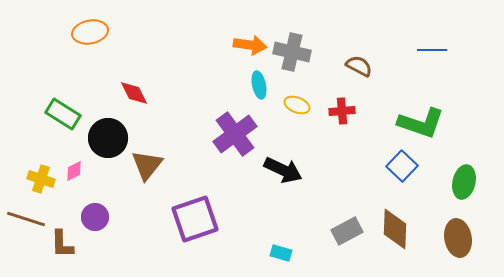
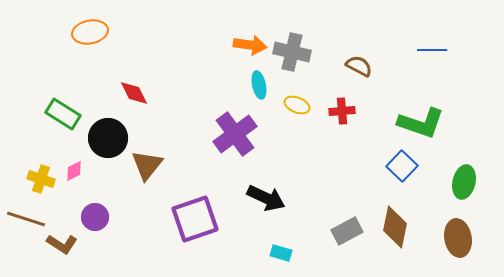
black arrow: moved 17 px left, 28 px down
brown diamond: moved 2 px up; rotated 9 degrees clockwise
brown L-shape: rotated 56 degrees counterclockwise
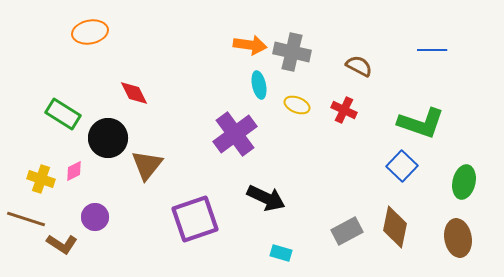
red cross: moved 2 px right, 1 px up; rotated 30 degrees clockwise
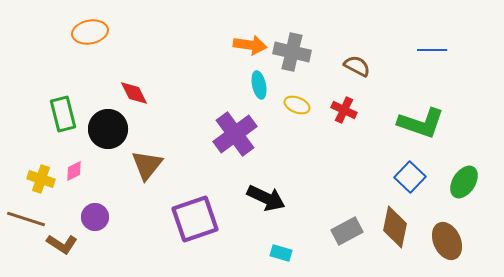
brown semicircle: moved 2 px left
green rectangle: rotated 44 degrees clockwise
black circle: moved 9 px up
blue square: moved 8 px right, 11 px down
green ellipse: rotated 20 degrees clockwise
brown ellipse: moved 11 px left, 3 px down; rotated 15 degrees counterclockwise
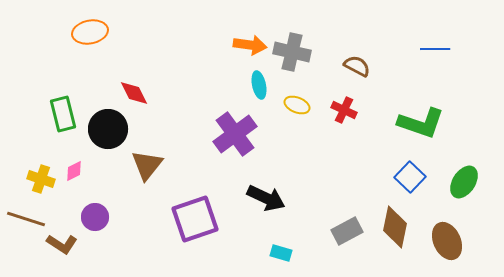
blue line: moved 3 px right, 1 px up
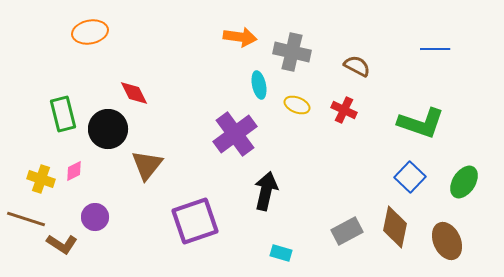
orange arrow: moved 10 px left, 8 px up
black arrow: moved 7 px up; rotated 102 degrees counterclockwise
purple square: moved 2 px down
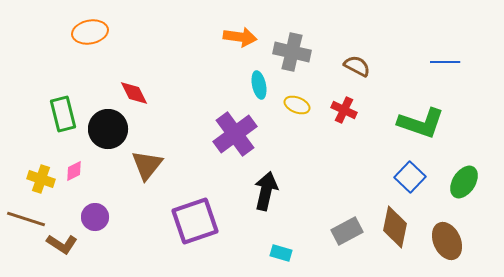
blue line: moved 10 px right, 13 px down
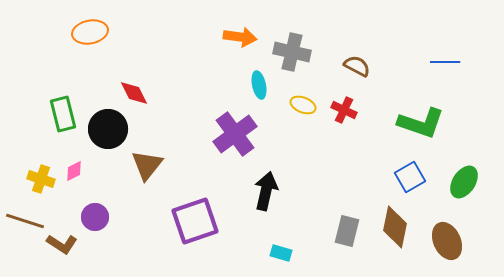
yellow ellipse: moved 6 px right
blue square: rotated 16 degrees clockwise
brown line: moved 1 px left, 2 px down
gray rectangle: rotated 48 degrees counterclockwise
